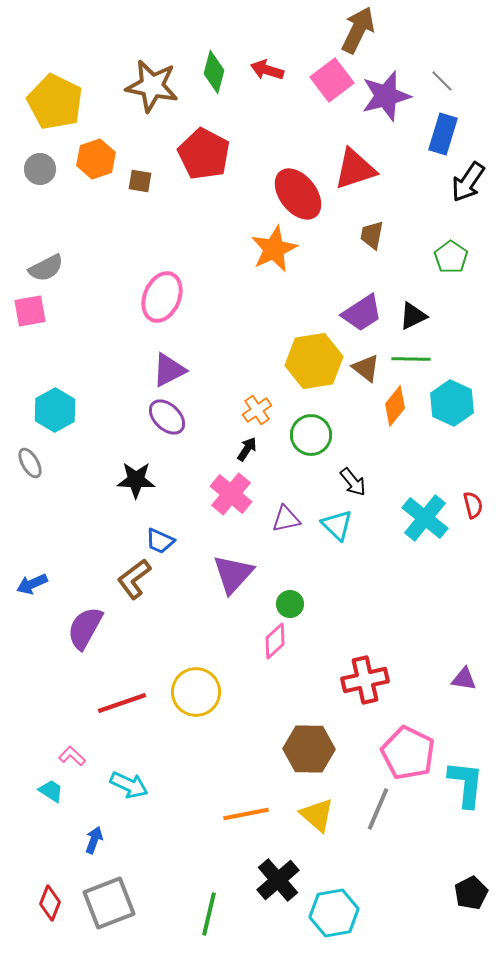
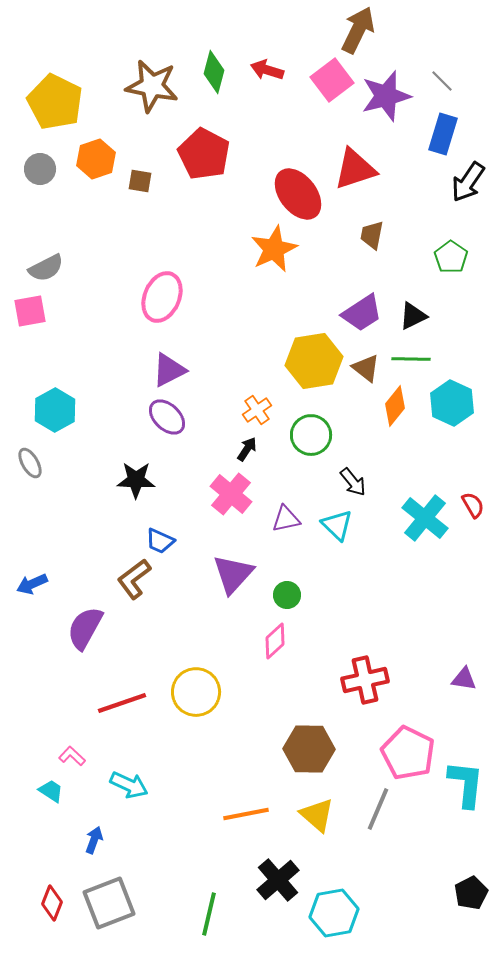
red semicircle at (473, 505): rotated 16 degrees counterclockwise
green circle at (290, 604): moved 3 px left, 9 px up
red diamond at (50, 903): moved 2 px right
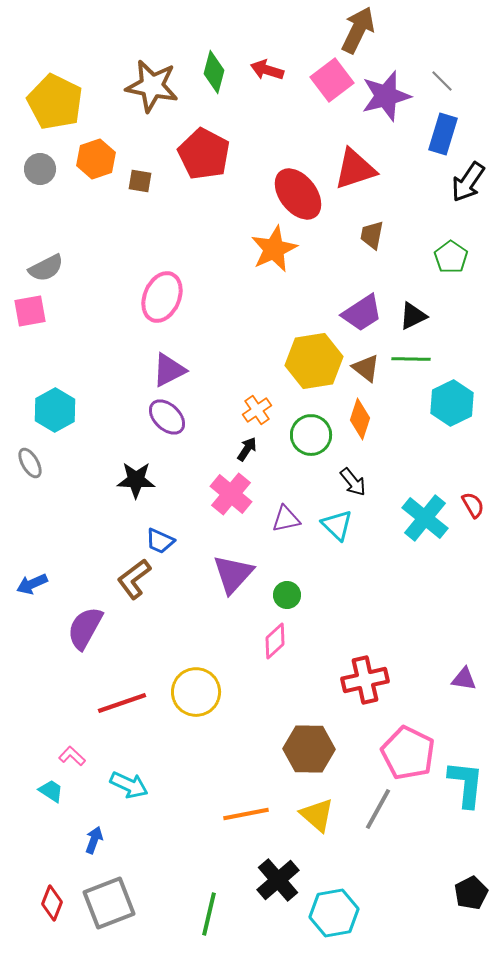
cyan hexagon at (452, 403): rotated 9 degrees clockwise
orange diamond at (395, 406): moved 35 px left, 13 px down; rotated 21 degrees counterclockwise
gray line at (378, 809): rotated 6 degrees clockwise
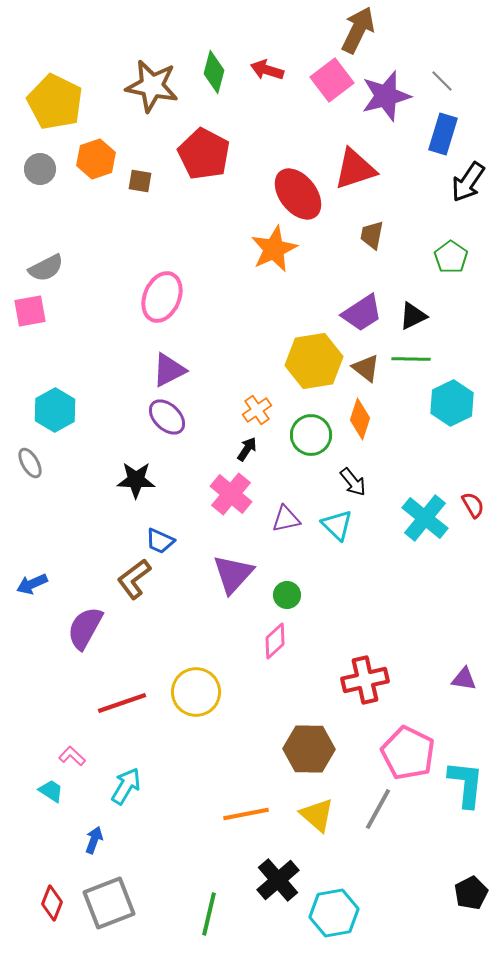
cyan arrow at (129, 785): moved 3 px left, 1 px down; rotated 84 degrees counterclockwise
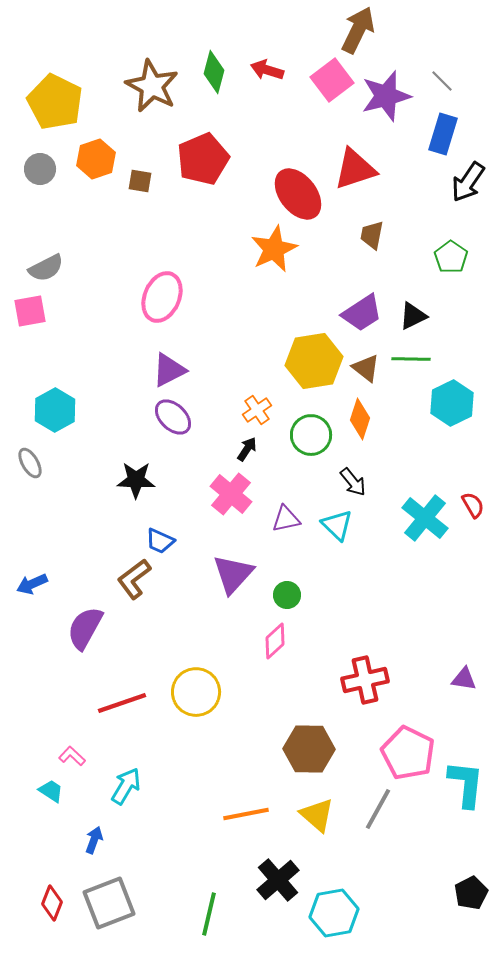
brown star at (152, 86): rotated 16 degrees clockwise
red pentagon at (204, 154): moved 1 px left, 5 px down; rotated 21 degrees clockwise
purple ellipse at (167, 417): moved 6 px right
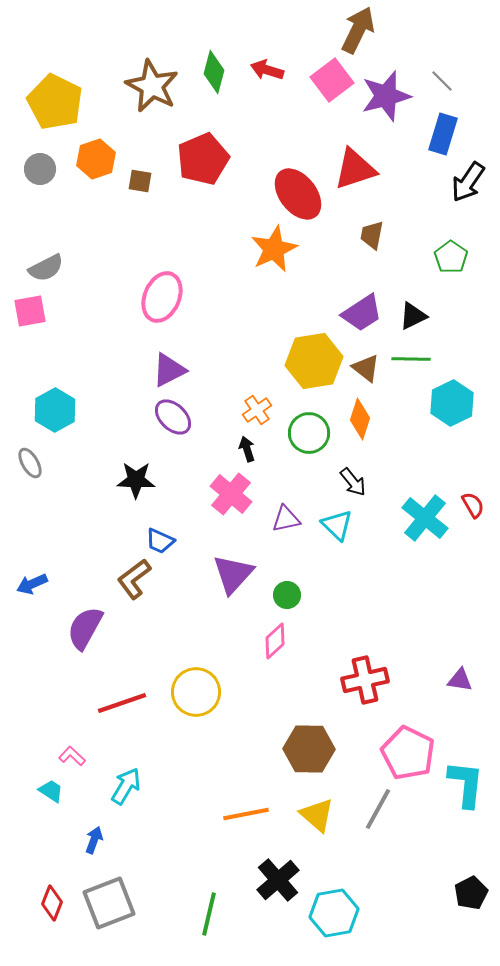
green circle at (311, 435): moved 2 px left, 2 px up
black arrow at (247, 449): rotated 50 degrees counterclockwise
purple triangle at (464, 679): moved 4 px left, 1 px down
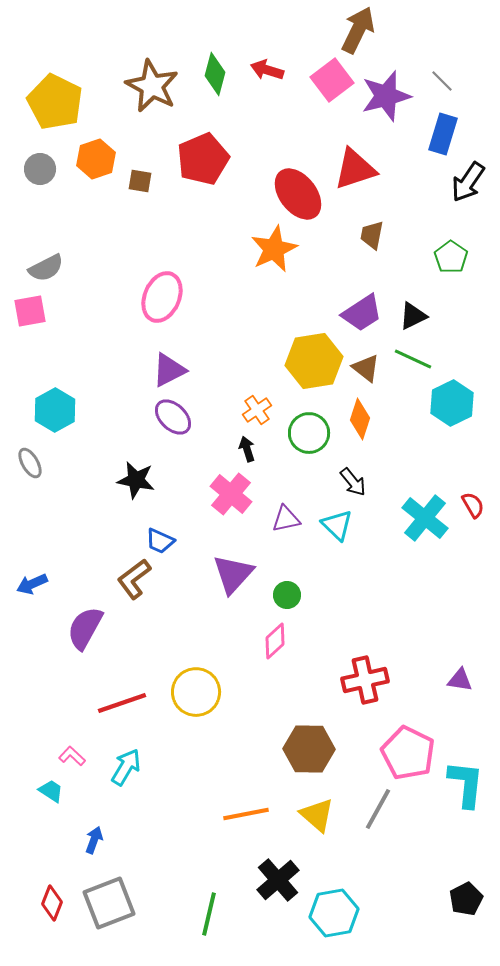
green diamond at (214, 72): moved 1 px right, 2 px down
green line at (411, 359): moved 2 px right; rotated 24 degrees clockwise
black star at (136, 480): rotated 9 degrees clockwise
cyan arrow at (126, 786): moved 19 px up
black pentagon at (471, 893): moved 5 px left, 6 px down
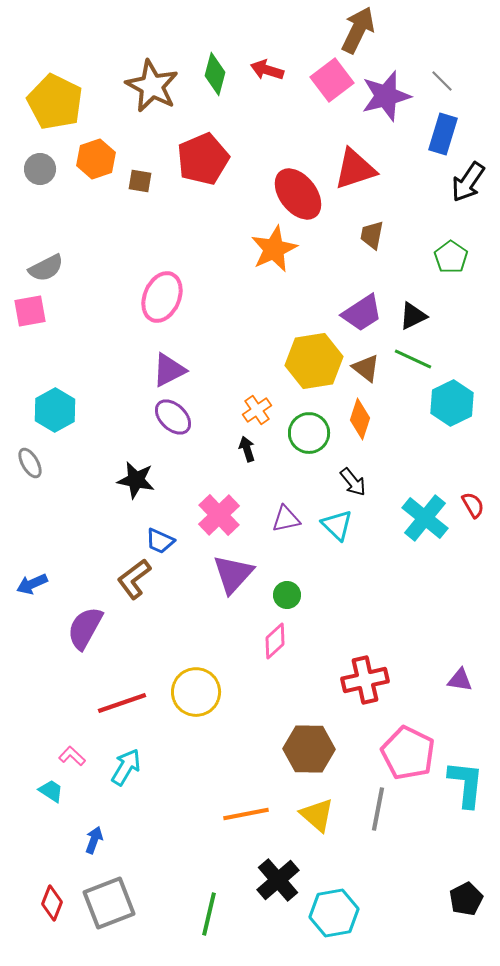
pink cross at (231, 494): moved 12 px left, 21 px down; rotated 6 degrees clockwise
gray line at (378, 809): rotated 18 degrees counterclockwise
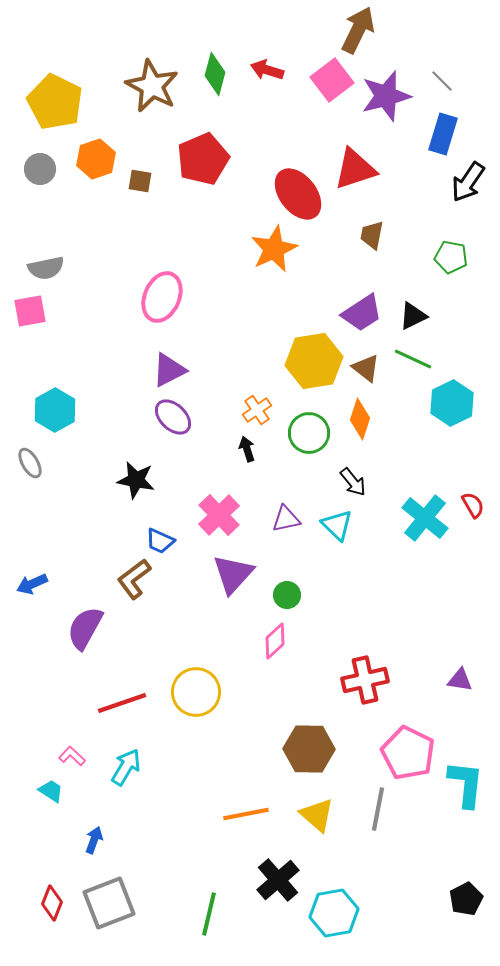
green pentagon at (451, 257): rotated 24 degrees counterclockwise
gray semicircle at (46, 268): rotated 15 degrees clockwise
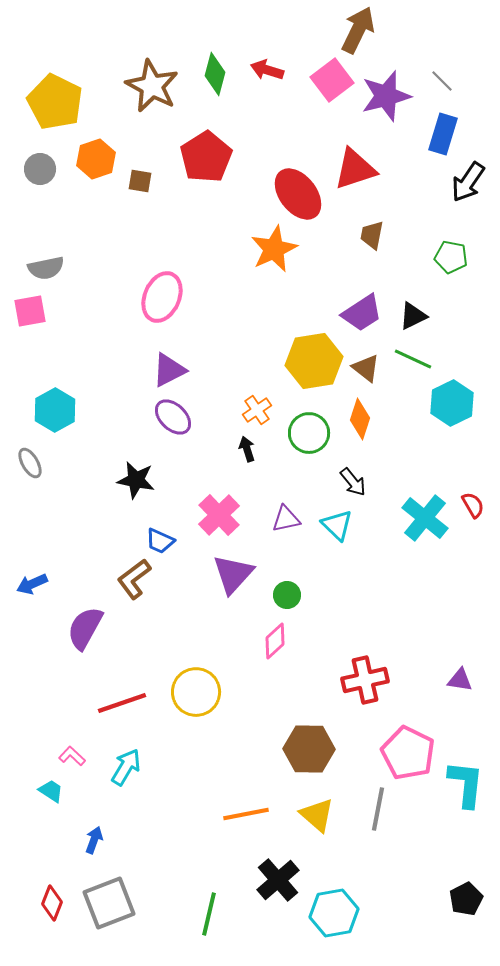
red pentagon at (203, 159): moved 3 px right, 2 px up; rotated 9 degrees counterclockwise
